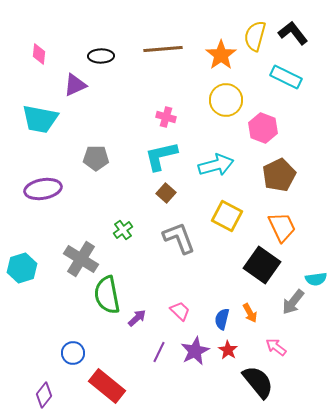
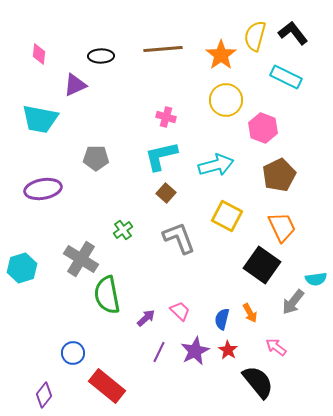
purple arrow: moved 9 px right
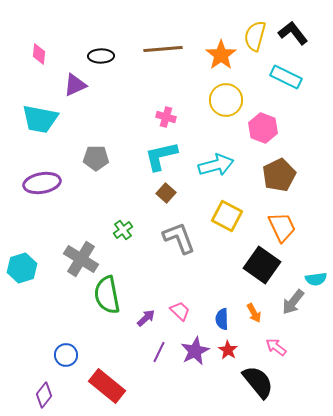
purple ellipse: moved 1 px left, 6 px up
orange arrow: moved 4 px right
blue semicircle: rotated 15 degrees counterclockwise
blue circle: moved 7 px left, 2 px down
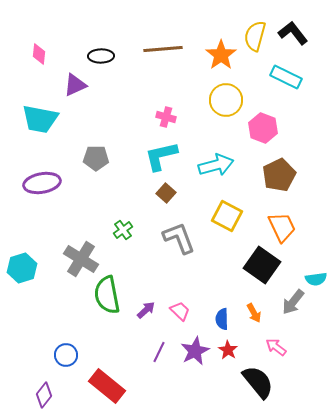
purple arrow: moved 8 px up
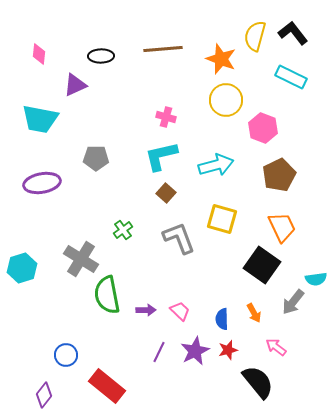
orange star: moved 4 px down; rotated 16 degrees counterclockwise
cyan rectangle: moved 5 px right
yellow square: moved 5 px left, 3 px down; rotated 12 degrees counterclockwise
purple arrow: rotated 42 degrees clockwise
red star: rotated 24 degrees clockwise
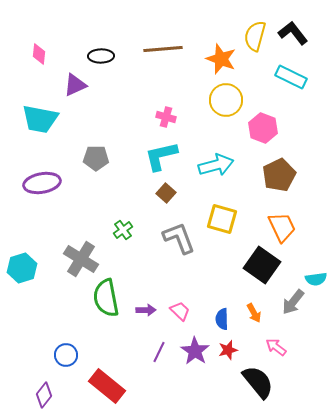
green semicircle: moved 1 px left, 3 px down
purple star: rotated 12 degrees counterclockwise
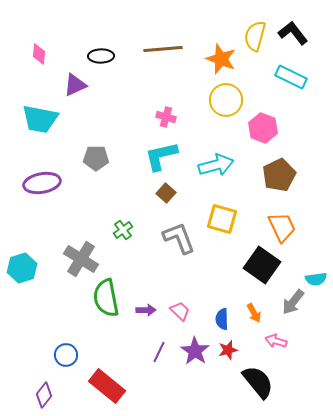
pink arrow: moved 6 px up; rotated 20 degrees counterclockwise
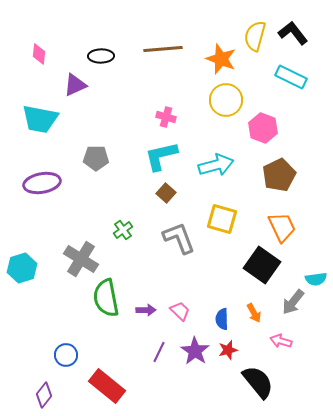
pink arrow: moved 5 px right
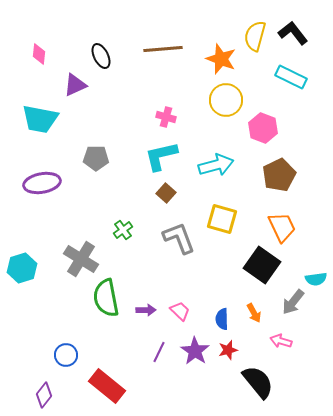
black ellipse: rotated 65 degrees clockwise
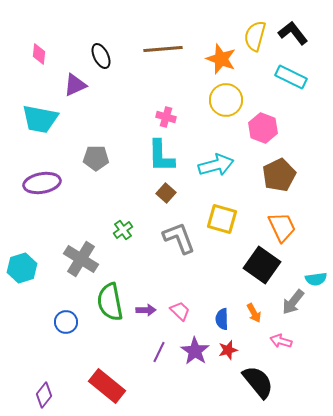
cyan L-shape: rotated 78 degrees counterclockwise
green semicircle: moved 4 px right, 4 px down
blue circle: moved 33 px up
